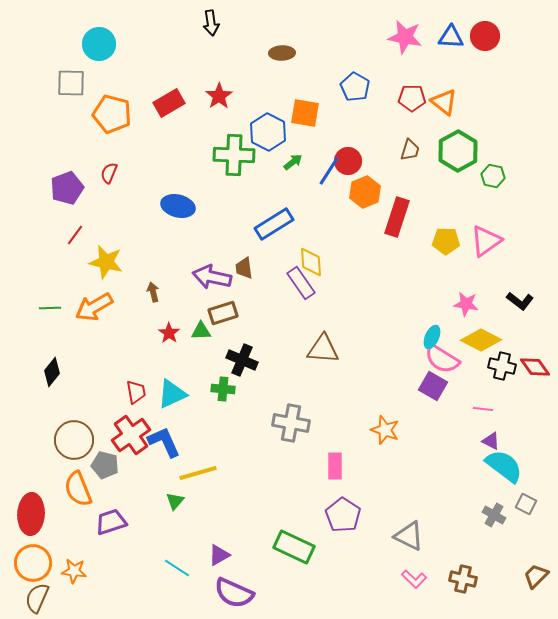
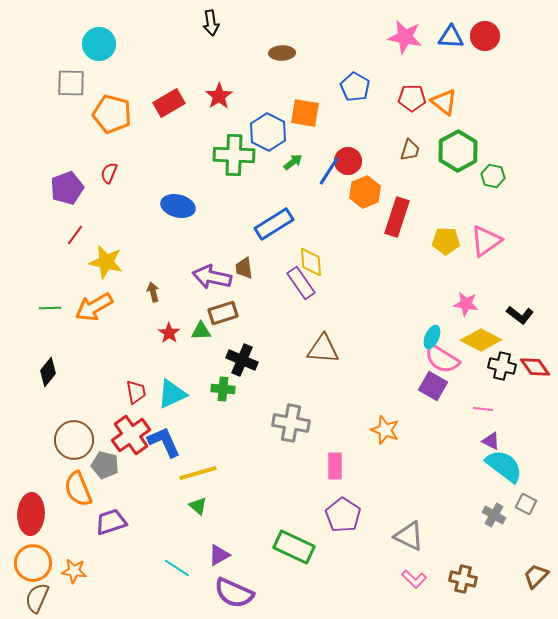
black L-shape at (520, 301): moved 14 px down
black diamond at (52, 372): moved 4 px left
green triangle at (175, 501): moved 23 px right, 5 px down; rotated 30 degrees counterclockwise
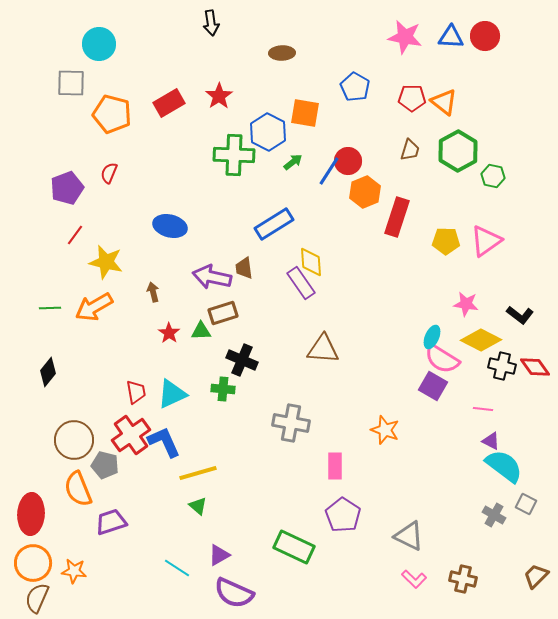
blue ellipse at (178, 206): moved 8 px left, 20 px down
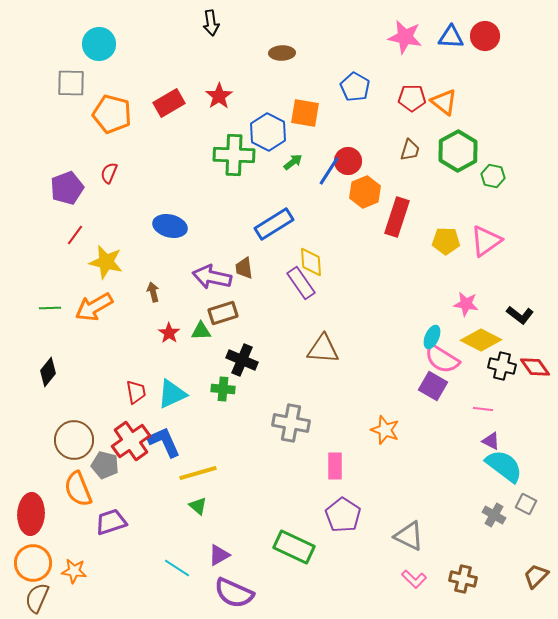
red cross at (131, 435): moved 6 px down
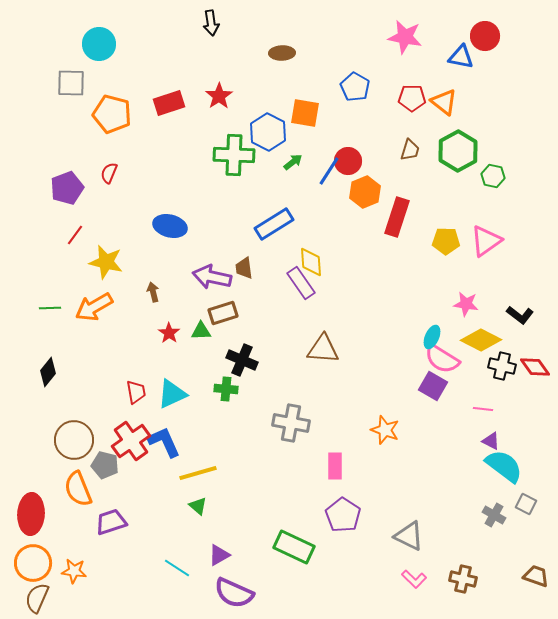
blue triangle at (451, 37): moved 10 px right, 20 px down; rotated 8 degrees clockwise
red rectangle at (169, 103): rotated 12 degrees clockwise
green cross at (223, 389): moved 3 px right
brown trapezoid at (536, 576): rotated 64 degrees clockwise
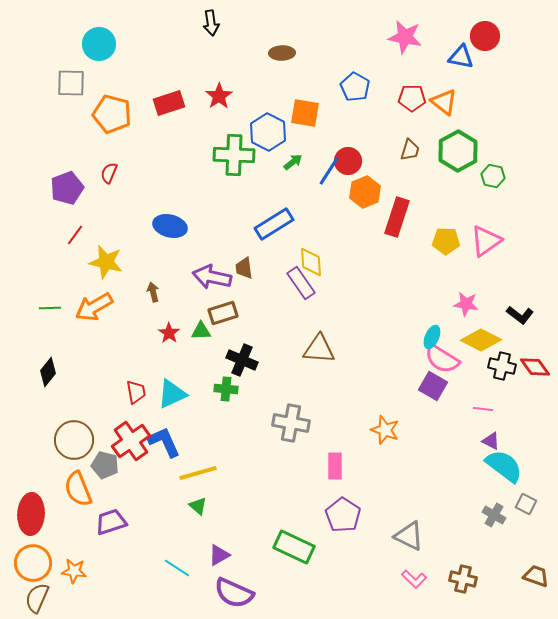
brown triangle at (323, 349): moved 4 px left
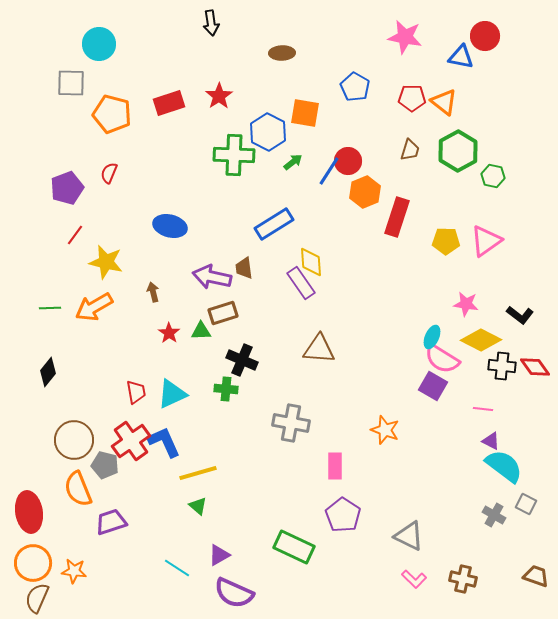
black cross at (502, 366): rotated 8 degrees counterclockwise
red ellipse at (31, 514): moved 2 px left, 2 px up; rotated 12 degrees counterclockwise
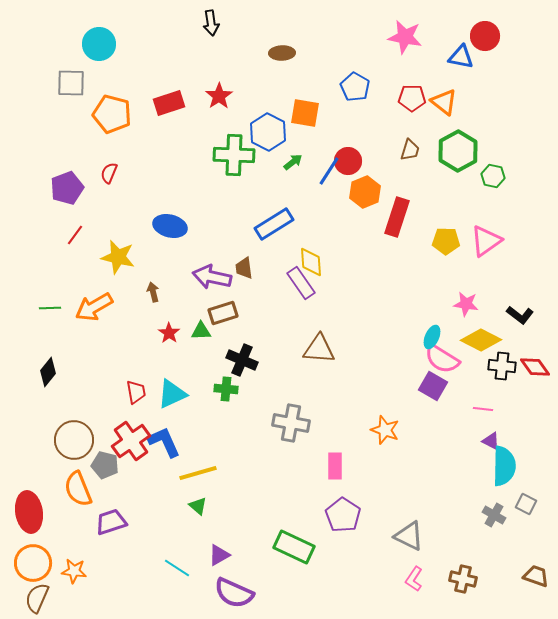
yellow star at (106, 262): moved 12 px right, 5 px up
cyan semicircle at (504, 466): rotated 54 degrees clockwise
pink L-shape at (414, 579): rotated 80 degrees clockwise
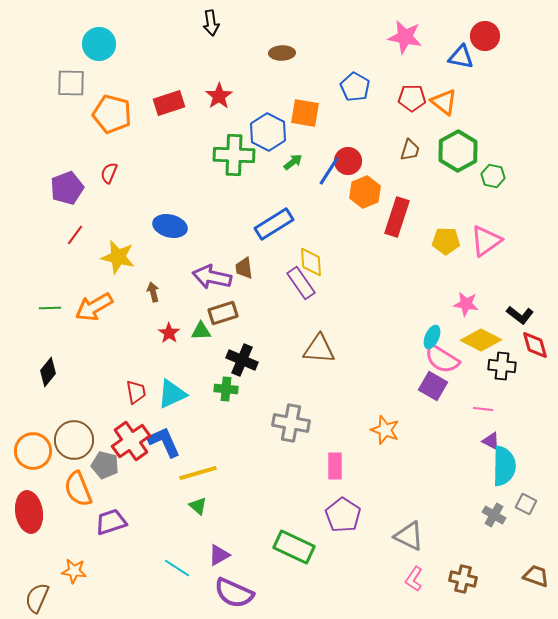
red diamond at (535, 367): moved 22 px up; rotated 20 degrees clockwise
orange circle at (33, 563): moved 112 px up
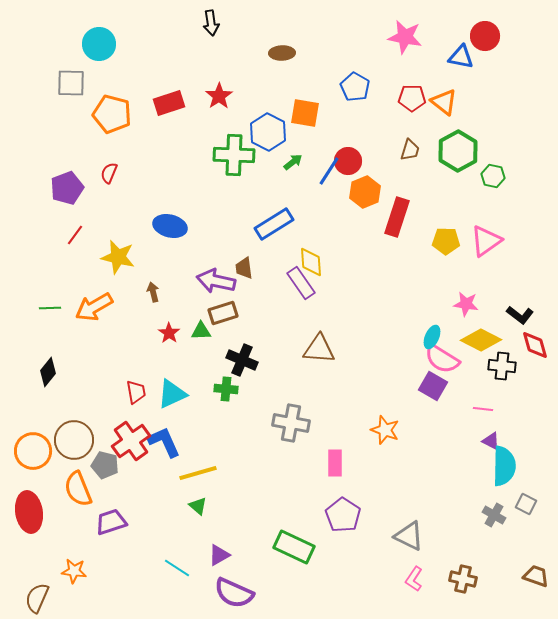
purple arrow at (212, 277): moved 4 px right, 4 px down
pink rectangle at (335, 466): moved 3 px up
